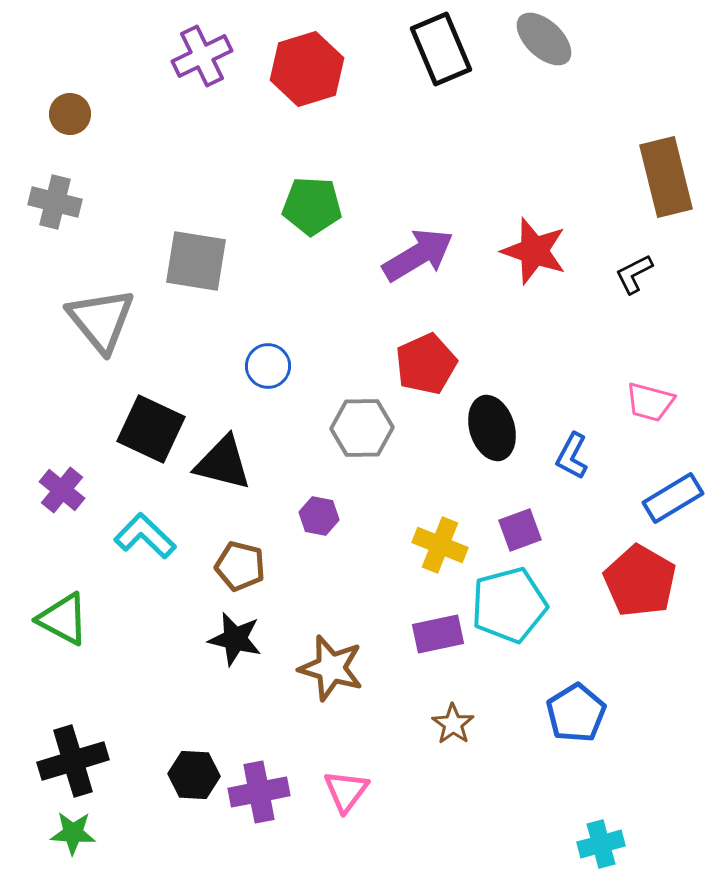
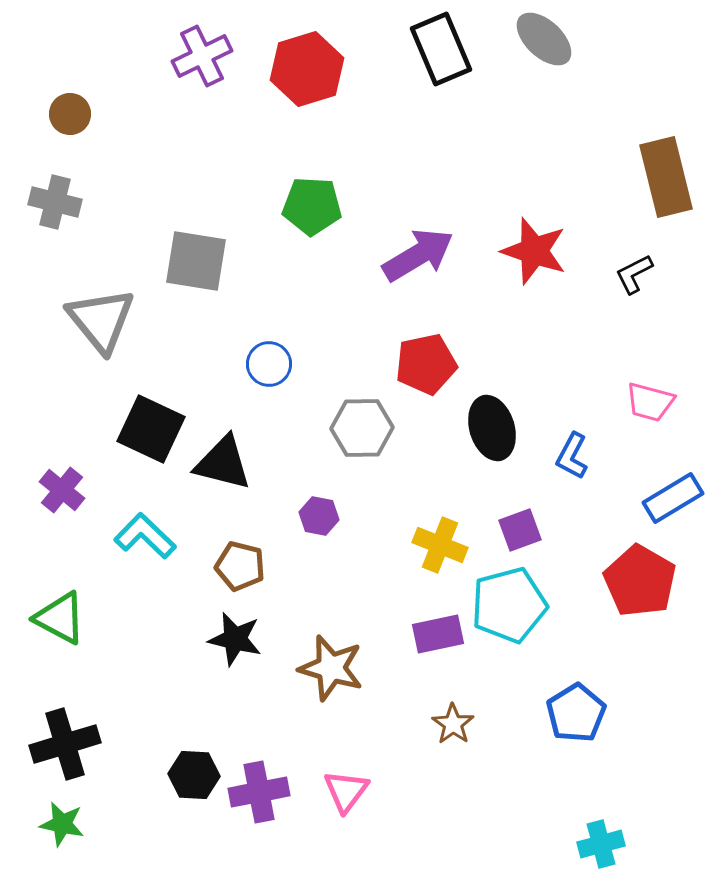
red pentagon at (426, 364): rotated 12 degrees clockwise
blue circle at (268, 366): moved 1 px right, 2 px up
green triangle at (63, 619): moved 3 px left, 1 px up
black cross at (73, 761): moved 8 px left, 17 px up
green star at (73, 833): moved 11 px left, 9 px up; rotated 9 degrees clockwise
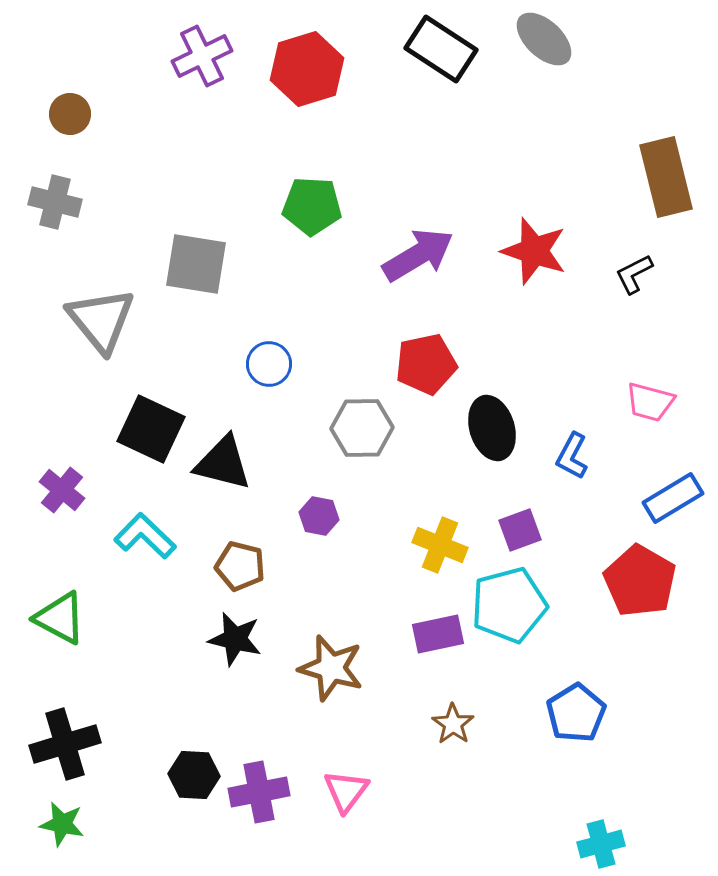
black rectangle at (441, 49): rotated 34 degrees counterclockwise
gray square at (196, 261): moved 3 px down
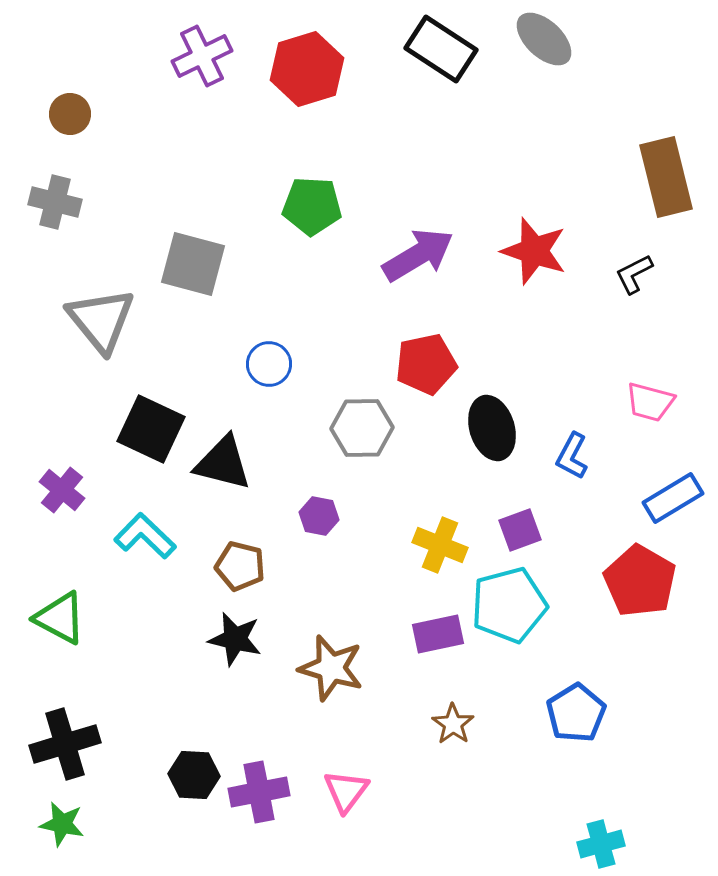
gray square at (196, 264): moved 3 px left; rotated 6 degrees clockwise
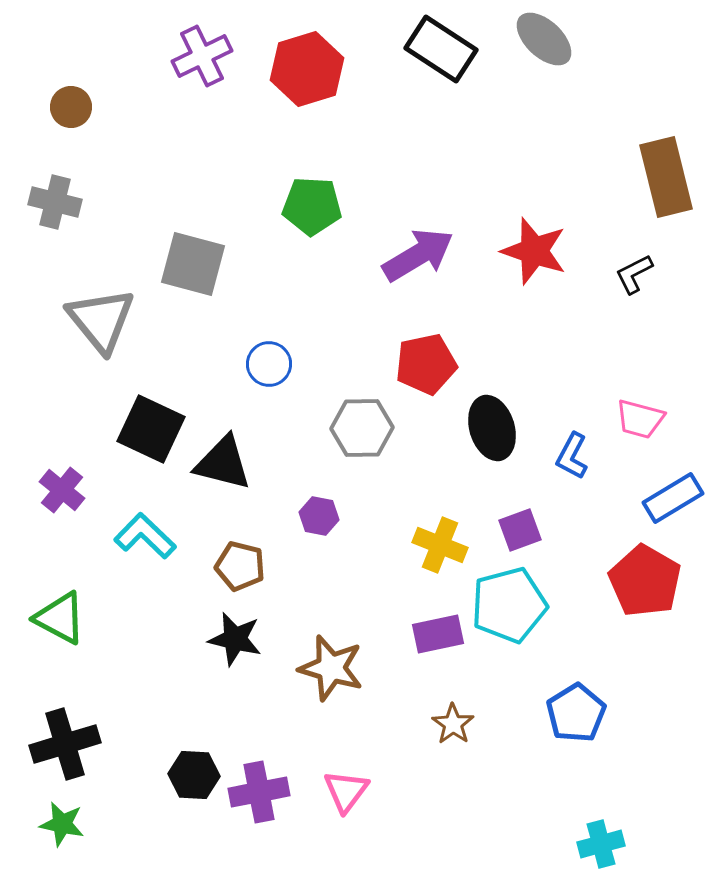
brown circle at (70, 114): moved 1 px right, 7 px up
pink trapezoid at (650, 402): moved 10 px left, 17 px down
red pentagon at (640, 581): moved 5 px right
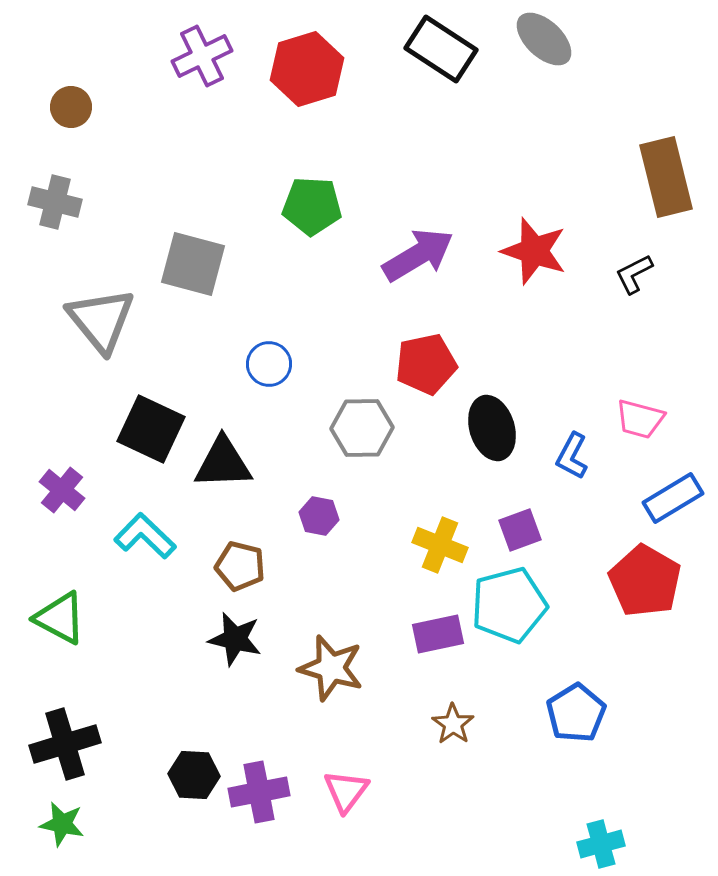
black triangle at (223, 463): rotated 16 degrees counterclockwise
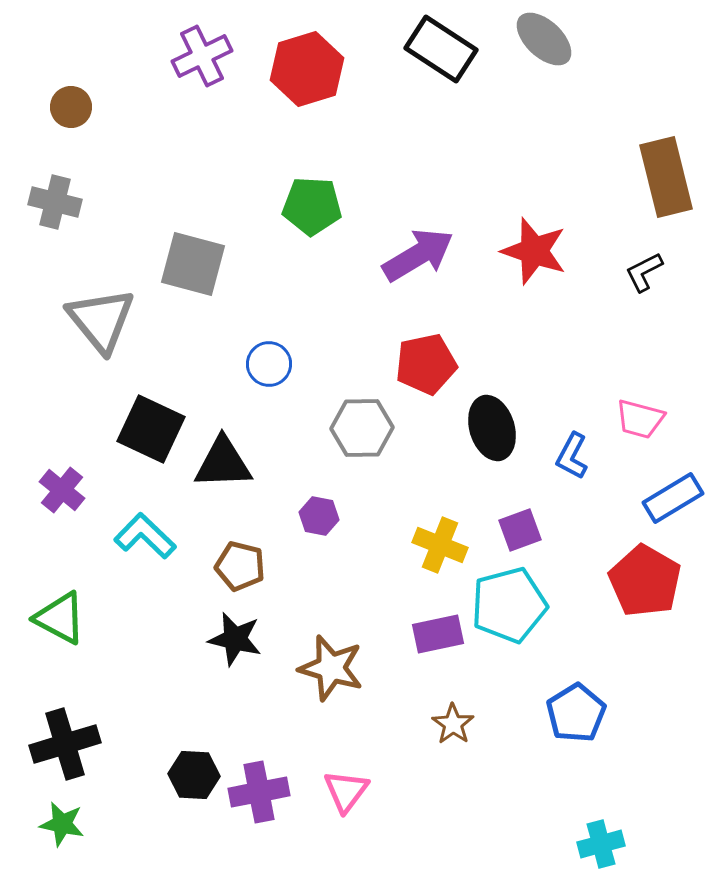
black L-shape at (634, 274): moved 10 px right, 2 px up
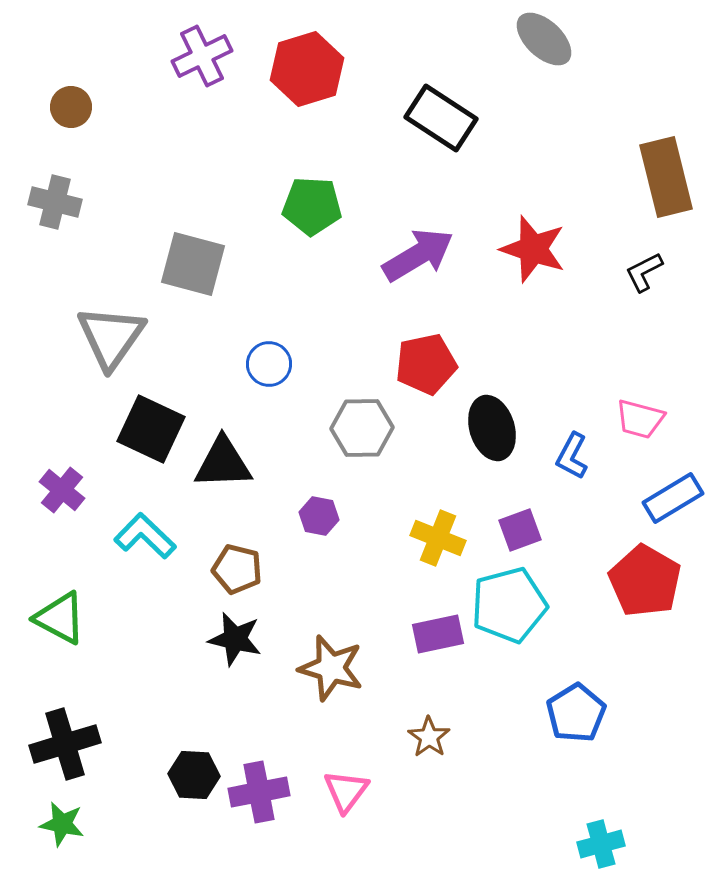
black rectangle at (441, 49): moved 69 px down
red star at (534, 251): moved 1 px left, 2 px up
gray triangle at (101, 320): moved 10 px right, 17 px down; rotated 14 degrees clockwise
yellow cross at (440, 545): moved 2 px left, 7 px up
brown pentagon at (240, 566): moved 3 px left, 3 px down
brown star at (453, 724): moved 24 px left, 13 px down
